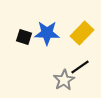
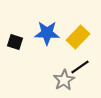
yellow rectangle: moved 4 px left, 4 px down
black square: moved 9 px left, 5 px down
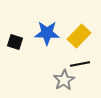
yellow rectangle: moved 1 px right, 1 px up
black line: moved 3 px up; rotated 24 degrees clockwise
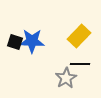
blue star: moved 15 px left, 8 px down
black line: rotated 12 degrees clockwise
gray star: moved 2 px right, 2 px up
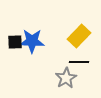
black square: rotated 21 degrees counterclockwise
black line: moved 1 px left, 2 px up
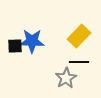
black square: moved 4 px down
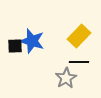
blue star: rotated 15 degrees clockwise
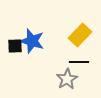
yellow rectangle: moved 1 px right, 1 px up
gray star: moved 1 px right, 1 px down
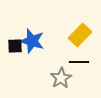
gray star: moved 6 px left, 1 px up
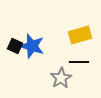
yellow rectangle: rotated 30 degrees clockwise
blue star: moved 5 px down
black square: rotated 28 degrees clockwise
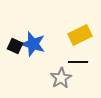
yellow rectangle: rotated 10 degrees counterclockwise
blue star: moved 1 px right, 2 px up
black line: moved 1 px left
